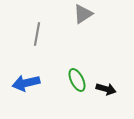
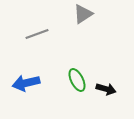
gray line: rotated 60 degrees clockwise
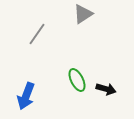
gray line: rotated 35 degrees counterclockwise
blue arrow: moved 13 px down; rotated 56 degrees counterclockwise
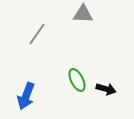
gray triangle: rotated 35 degrees clockwise
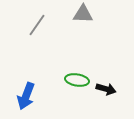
gray line: moved 9 px up
green ellipse: rotated 55 degrees counterclockwise
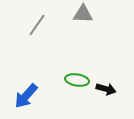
blue arrow: rotated 20 degrees clockwise
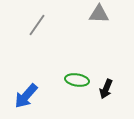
gray triangle: moved 16 px right
black arrow: rotated 96 degrees clockwise
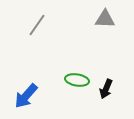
gray triangle: moved 6 px right, 5 px down
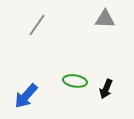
green ellipse: moved 2 px left, 1 px down
